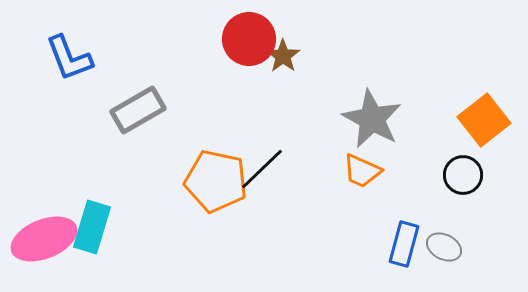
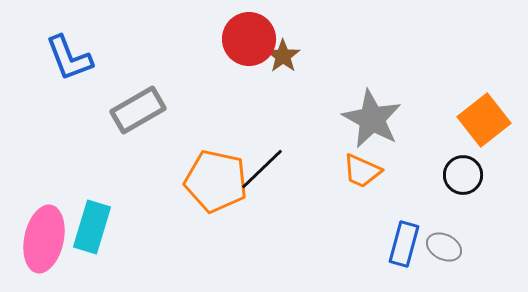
pink ellipse: rotated 56 degrees counterclockwise
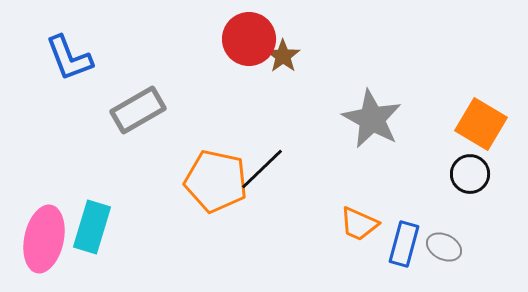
orange square: moved 3 px left, 4 px down; rotated 21 degrees counterclockwise
orange trapezoid: moved 3 px left, 53 px down
black circle: moved 7 px right, 1 px up
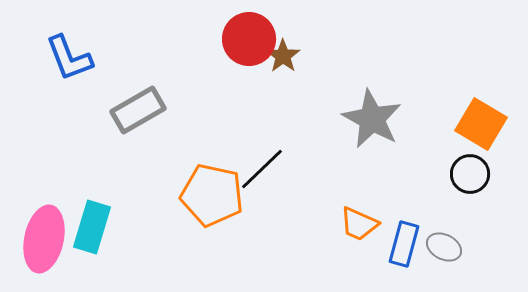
orange pentagon: moved 4 px left, 14 px down
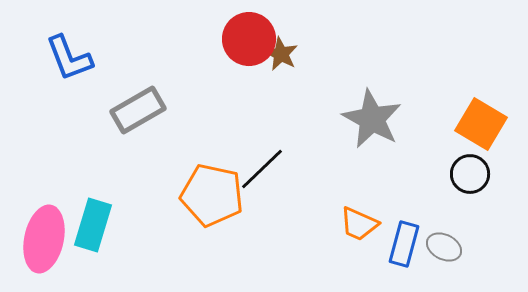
brown star: moved 2 px left, 2 px up; rotated 8 degrees counterclockwise
cyan rectangle: moved 1 px right, 2 px up
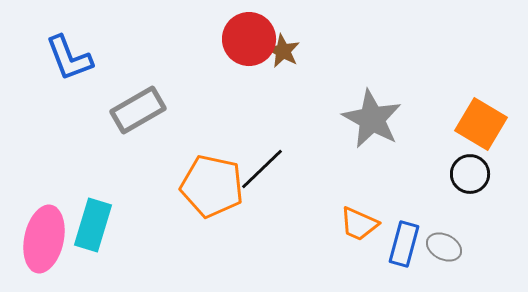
brown star: moved 2 px right, 3 px up
orange pentagon: moved 9 px up
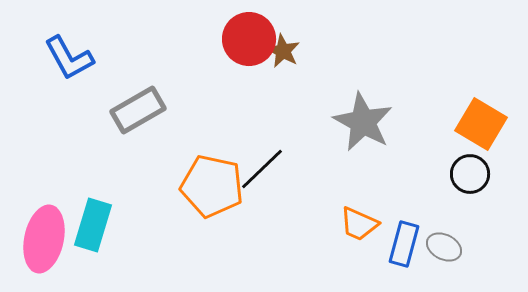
blue L-shape: rotated 8 degrees counterclockwise
gray star: moved 9 px left, 3 px down
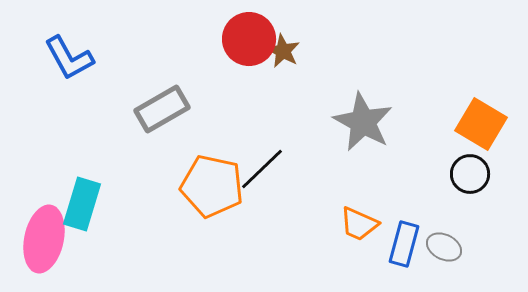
gray rectangle: moved 24 px right, 1 px up
cyan rectangle: moved 11 px left, 21 px up
